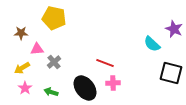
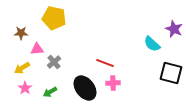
green arrow: moved 1 px left; rotated 48 degrees counterclockwise
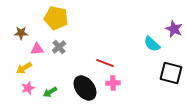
yellow pentagon: moved 2 px right
gray cross: moved 5 px right, 15 px up
yellow arrow: moved 2 px right
pink star: moved 3 px right; rotated 16 degrees clockwise
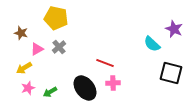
brown star: rotated 16 degrees clockwise
pink triangle: rotated 24 degrees counterclockwise
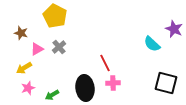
yellow pentagon: moved 1 px left, 2 px up; rotated 15 degrees clockwise
red line: rotated 42 degrees clockwise
black square: moved 5 px left, 10 px down
black ellipse: rotated 30 degrees clockwise
green arrow: moved 2 px right, 3 px down
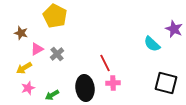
gray cross: moved 2 px left, 7 px down
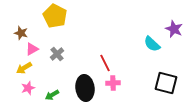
pink triangle: moved 5 px left
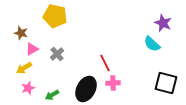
yellow pentagon: rotated 15 degrees counterclockwise
purple star: moved 11 px left, 6 px up
black ellipse: moved 1 px right, 1 px down; rotated 35 degrees clockwise
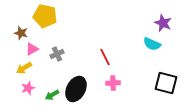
yellow pentagon: moved 10 px left
cyan semicircle: rotated 18 degrees counterclockwise
gray cross: rotated 16 degrees clockwise
red line: moved 6 px up
black ellipse: moved 10 px left
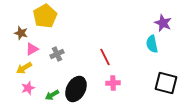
yellow pentagon: rotated 30 degrees clockwise
cyan semicircle: rotated 54 degrees clockwise
